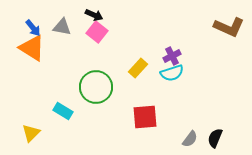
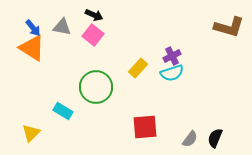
brown L-shape: rotated 8 degrees counterclockwise
pink square: moved 4 px left, 3 px down
red square: moved 10 px down
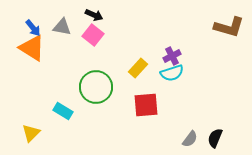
red square: moved 1 px right, 22 px up
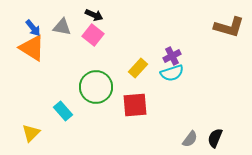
red square: moved 11 px left
cyan rectangle: rotated 18 degrees clockwise
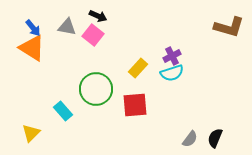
black arrow: moved 4 px right, 1 px down
gray triangle: moved 5 px right
green circle: moved 2 px down
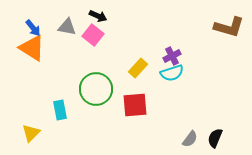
cyan rectangle: moved 3 px left, 1 px up; rotated 30 degrees clockwise
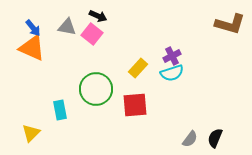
brown L-shape: moved 1 px right, 3 px up
pink square: moved 1 px left, 1 px up
orange triangle: rotated 8 degrees counterclockwise
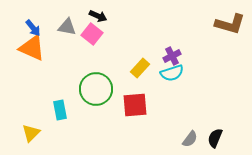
yellow rectangle: moved 2 px right
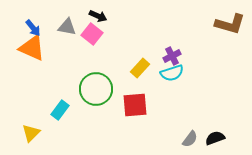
cyan rectangle: rotated 48 degrees clockwise
black semicircle: rotated 48 degrees clockwise
